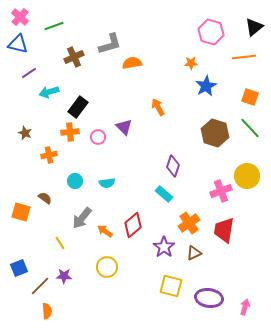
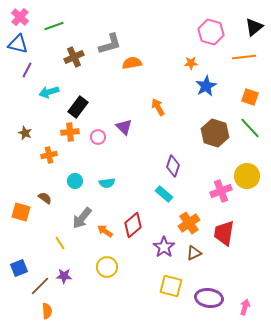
purple line at (29, 73): moved 2 px left, 3 px up; rotated 28 degrees counterclockwise
red trapezoid at (224, 230): moved 3 px down
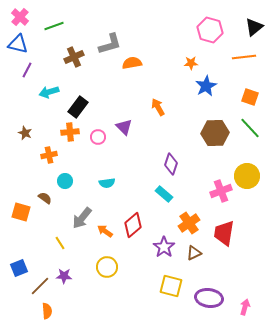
pink hexagon at (211, 32): moved 1 px left, 2 px up
brown hexagon at (215, 133): rotated 20 degrees counterclockwise
purple diamond at (173, 166): moved 2 px left, 2 px up
cyan circle at (75, 181): moved 10 px left
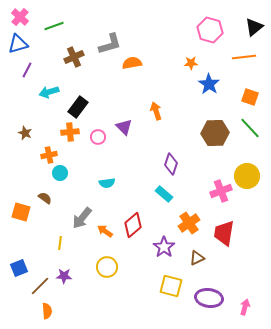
blue triangle at (18, 44): rotated 30 degrees counterclockwise
blue star at (206, 86): moved 3 px right, 2 px up; rotated 10 degrees counterclockwise
orange arrow at (158, 107): moved 2 px left, 4 px down; rotated 12 degrees clockwise
cyan circle at (65, 181): moved 5 px left, 8 px up
yellow line at (60, 243): rotated 40 degrees clockwise
brown triangle at (194, 253): moved 3 px right, 5 px down
